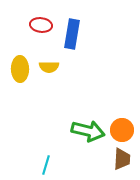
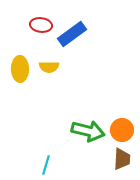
blue rectangle: rotated 44 degrees clockwise
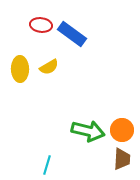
blue rectangle: rotated 72 degrees clockwise
yellow semicircle: rotated 30 degrees counterclockwise
cyan line: moved 1 px right
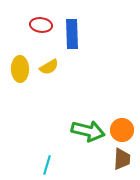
blue rectangle: rotated 52 degrees clockwise
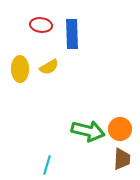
orange circle: moved 2 px left, 1 px up
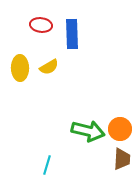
yellow ellipse: moved 1 px up
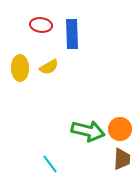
cyan line: moved 3 px right, 1 px up; rotated 54 degrees counterclockwise
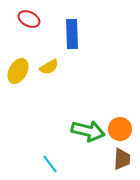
red ellipse: moved 12 px left, 6 px up; rotated 20 degrees clockwise
yellow ellipse: moved 2 px left, 3 px down; rotated 30 degrees clockwise
